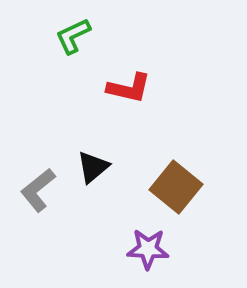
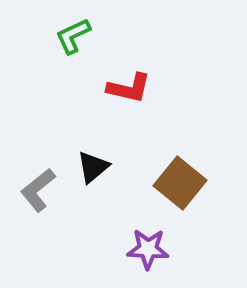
brown square: moved 4 px right, 4 px up
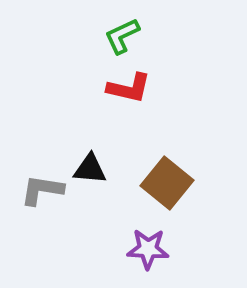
green L-shape: moved 49 px right
black triangle: moved 3 px left, 2 px down; rotated 45 degrees clockwise
brown square: moved 13 px left
gray L-shape: moved 4 px right; rotated 48 degrees clockwise
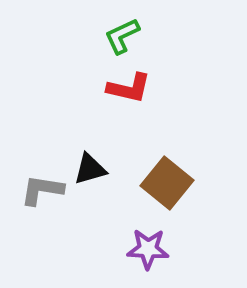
black triangle: rotated 21 degrees counterclockwise
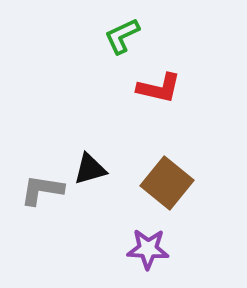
red L-shape: moved 30 px right
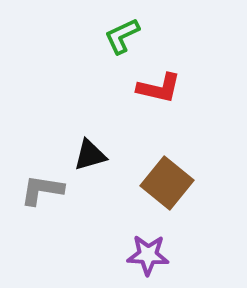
black triangle: moved 14 px up
purple star: moved 6 px down
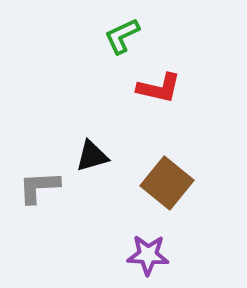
black triangle: moved 2 px right, 1 px down
gray L-shape: moved 3 px left, 3 px up; rotated 12 degrees counterclockwise
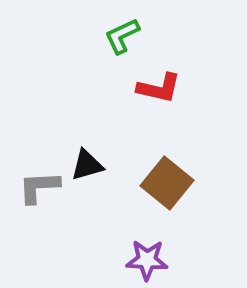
black triangle: moved 5 px left, 9 px down
purple star: moved 1 px left, 5 px down
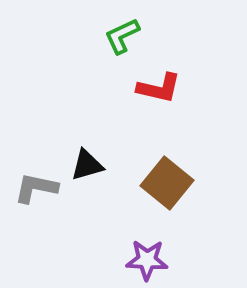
gray L-shape: moved 3 px left, 1 px down; rotated 15 degrees clockwise
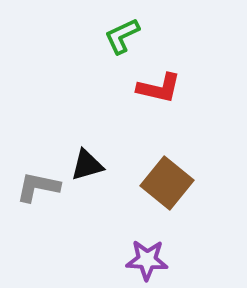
gray L-shape: moved 2 px right, 1 px up
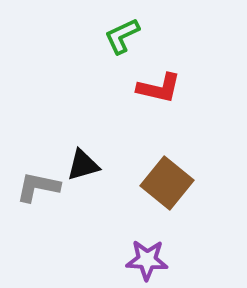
black triangle: moved 4 px left
